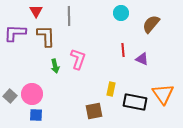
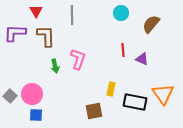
gray line: moved 3 px right, 1 px up
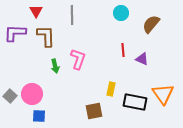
blue square: moved 3 px right, 1 px down
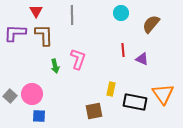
brown L-shape: moved 2 px left, 1 px up
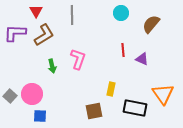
brown L-shape: rotated 60 degrees clockwise
green arrow: moved 3 px left
black rectangle: moved 6 px down
blue square: moved 1 px right
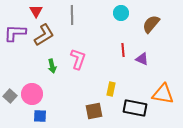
orange triangle: rotated 45 degrees counterclockwise
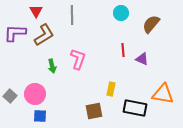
pink circle: moved 3 px right
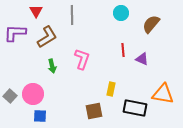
brown L-shape: moved 3 px right, 2 px down
pink L-shape: moved 4 px right
pink circle: moved 2 px left
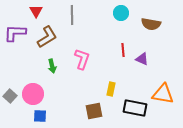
brown semicircle: rotated 120 degrees counterclockwise
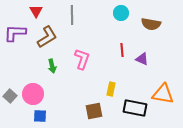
red line: moved 1 px left
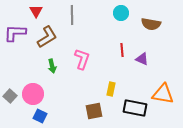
blue square: rotated 24 degrees clockwise
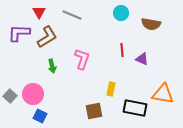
red triangle: moved 3 px right, 1 px down
gray line: rotated 66 degrees counterclockwise
purple L-shape: moved 4 px right
